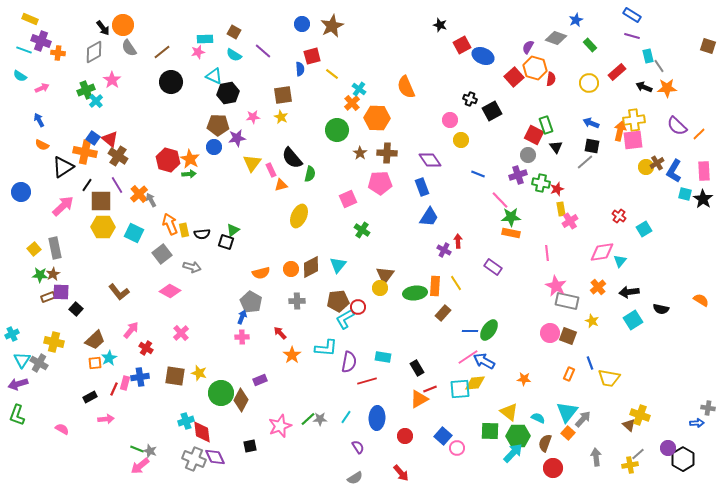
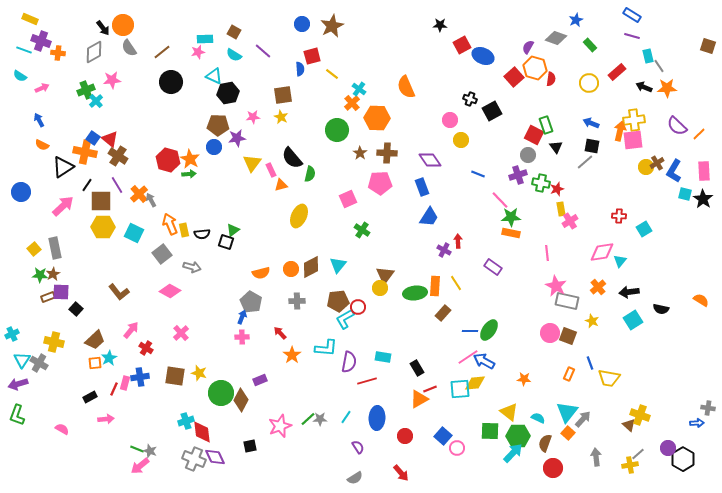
black star at (440, 25): rotated 16 degrees counterclockwise
pink star at (112, 80): rotated 30 degrees clockwise
red cross at (619, 216): rotated 32 degrees counterclockwise
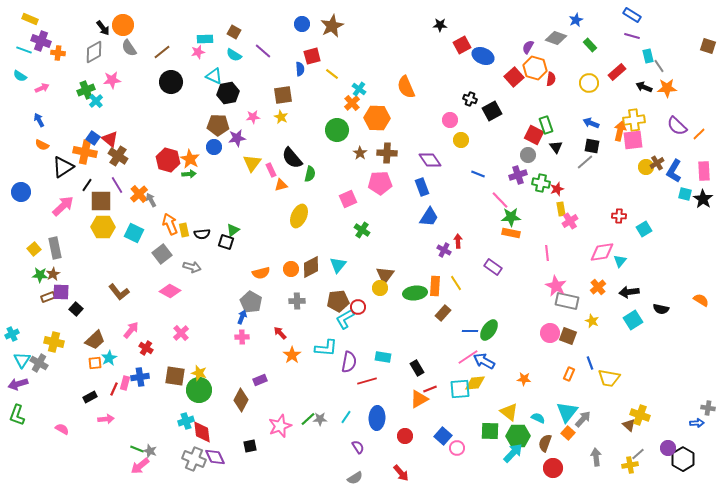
green circle at (221, 393): moved 22 px left, 3 px up
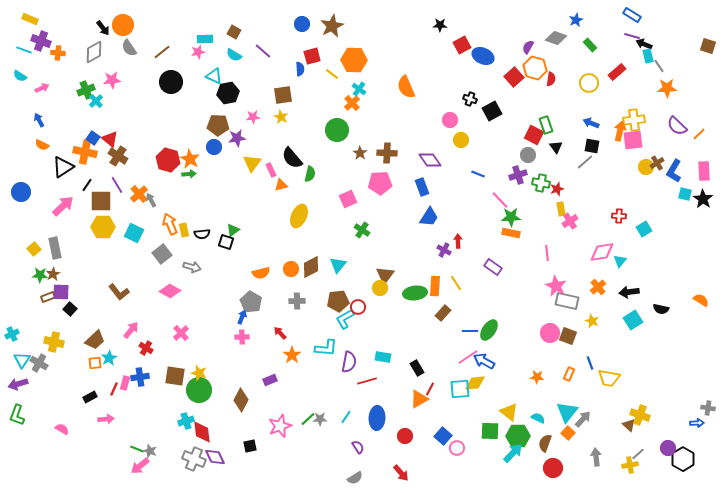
black arrow at (644, 87): moved 43 px up
orange hexagon at (377, 118): moved 23 px left, 58 px up
black square at (76, 309): moved 6 px left
orange star at (524, 379): moved 13 px right, 2 px up
purple rectangle at (260, 380): moved 10 px right
red line at (430, 389): rotated 40 degrees counterclockwise
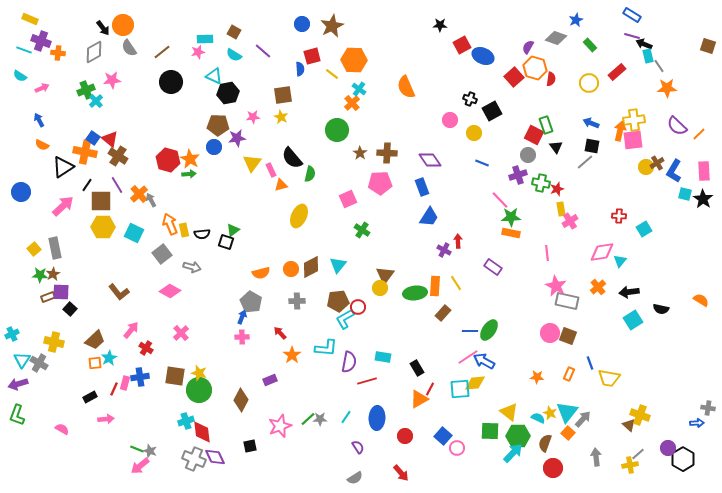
yellow circle at (461, 140): moved 13 px right, 7 px up
blue line at (478, 174): moved 4 px right, 11 px up
yellow star at (592, 321): moved 42 px left, 92 px down
